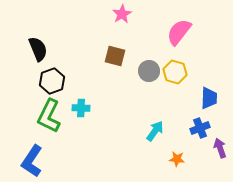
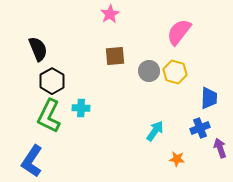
pink star: moved 12 px left
brown square: rotated 20 degrees counterclockwise
black hexagon: rotated 10 degrees counterclockwise
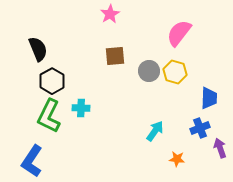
pink semicircle: moved 1 px down
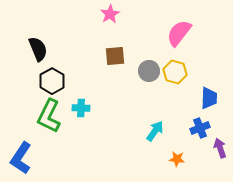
blue L-shape: moved 11 px left, 3 px up
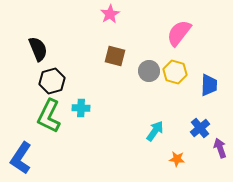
brown square: rotated 20 degrees clockwise
black hexagon: rotated 15 degrees clockwise
blue trapezoid: moved 13 px up
blue cross: rotated 18 degrees counterclockwise
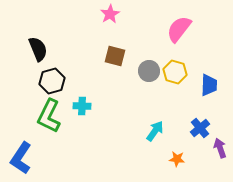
pink semicircle: moved 4 px up
cyan cross: moved 1 px right, 2 px up
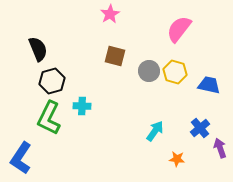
blue trapezoid: rotated 80 degrees counterclockwise
green L-shape: moved 2 px down
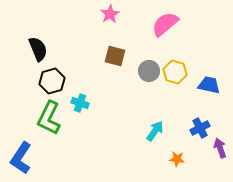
pink semicircle: moved 14 px left, 5 px up; rotated 12 degrees clockwise
cyan cross: moved 2 px left, 3 px up; rotated 18 degrees clockwise
blue cross: rotated 12 degrees clockwise
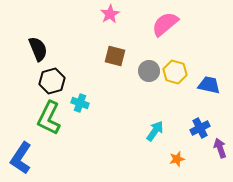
orange star: rotated 21 degrees counterclockwise
